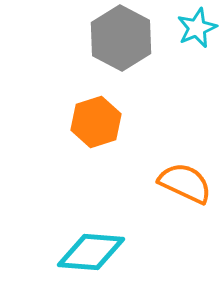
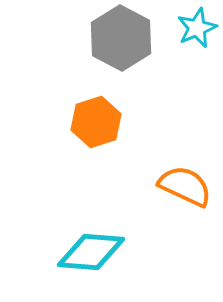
orange semicircle: moved 3 px down
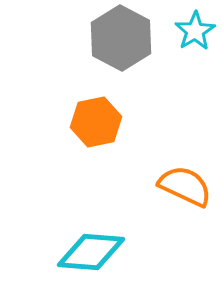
cyan star: moved 2 px left, 3 px down; rotated 9 degrees counterclockwise
orange hexagon: rotated 6 degrees clockwise
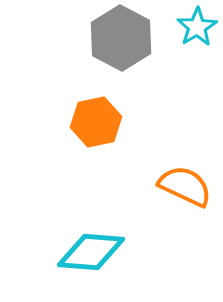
cyan star: moved 2 px right, 4 px up
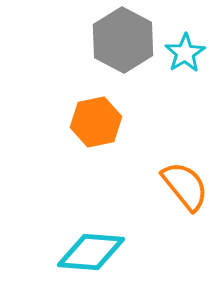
cyan star: moved 12 px left, 26 px down
gray hexagon: moved 2 px right, 2 px down
orange semicircle: rotated 26 degrees clockwise
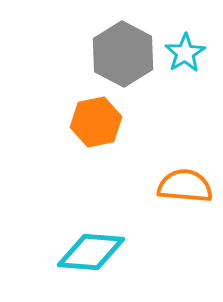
gray hexagon: moved 14 px down
orange semicircle: rotated 46 degrees counterclockwise
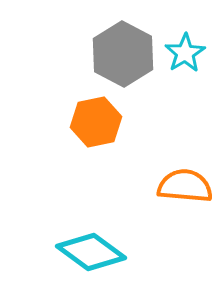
cyan diamond: rotated 32 degrees clockwise
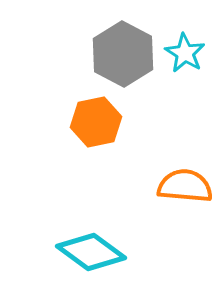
cyan star: rotated 9 degrees counterclockwise
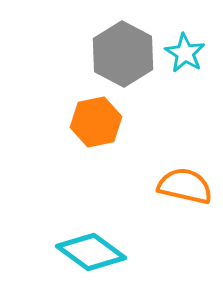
orange semicircle: rotated 8 degrees clockwise
